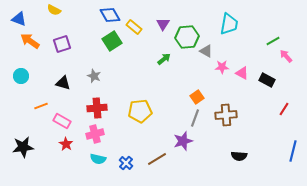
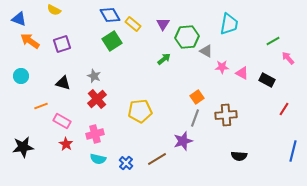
yellow rectangle: moved 1 px left, 3 px up
pink arrow: moved 2 px right, 2 px down
red cross: moved 9 px up; rotated 36 degrees counterclockwise
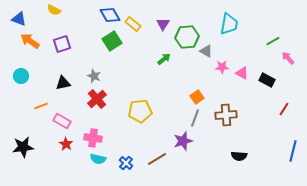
black triangle: rotated 28 degrees counterclockwise
pink cross: moved 2 px left, 4 px down; rotated 24 degrees clockwise
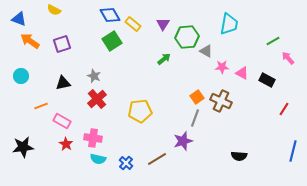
brown cross: moved 5 px left, 14 px up; rotated 30 degrees clockwise
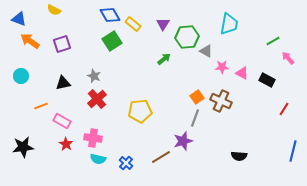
brown line: moved 4 px right, 2 px up
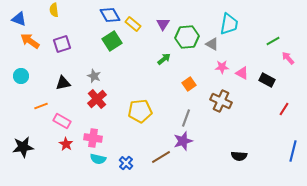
yellow semicircle: rotated 56 degrees clockwise
gray triangle: moved 6 px right, 7 px up
orange square: moved 8 px left, 13 px up
gray line: moved 9 px left
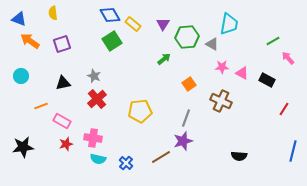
yellow semicircle: moved 1 px left, 3 px down
red star: rotated 24 degrees clockwise
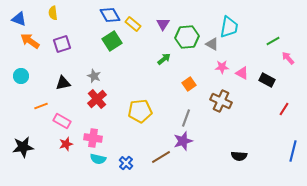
cyan trapezoid: moved 3 px down
